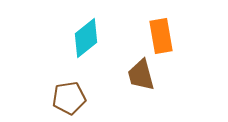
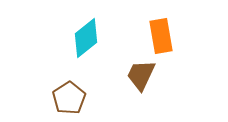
brown trapezoid: rotated 40 degrees clockwise
brown pentagon: rotated 24 degrees counterclockwise
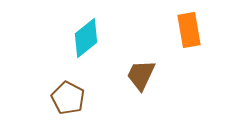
orange rectangle: moved 28 px right, 6 px up
brown pentagon: moved 1 px left; rotated 12 degrees counterclockwise
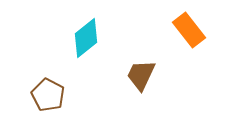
orange rectangle: rotated 28 degrees counterclockwise
brown pentagon: moved 20 px left, 3 px up
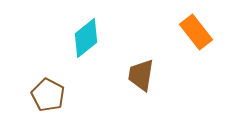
orange rectangle: moved 7 px right, 2 px down
brown trapezoid: rotated 16 degrees counterclockwise
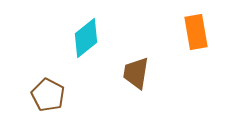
orange rectangle: rotated 28 degrees clockwise
brown trapezoid: moved 5 px left, 2 px up
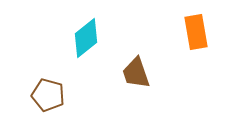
brown trapezoid: rotated 28 degrees counterclockwise
brown pentagon: rotated 12 degrees counterclockwise
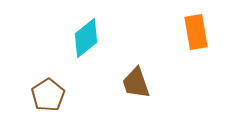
brown trapezoid: moved 10 px down
brown pentagon: rotated 24 degrees clockwise
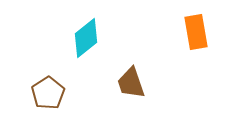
brown trapezoid: moved 5 px left
brown pentagon: moved 2 px up
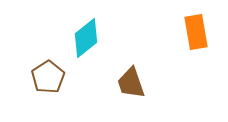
brown pentagon: moved 16 px up
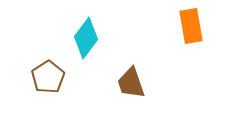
orange rectangle: moved 5 px left, 6 px up
cyan diamond: rotated 15 degrees counterclockwise
